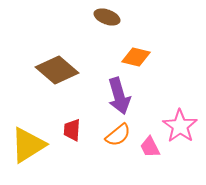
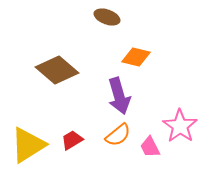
red trapezoid: moved 10 px down; rotated 55 degrees clockwise
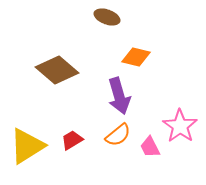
yellow triangle: moved 1 px left, 1 px down
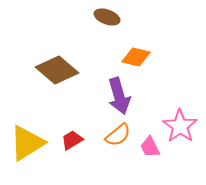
yellow triangle: moved 3 px up
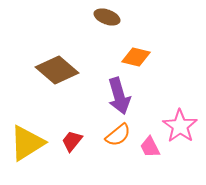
red trapezoid: moved 1 px down; rotated 20 degrees counterclockwise
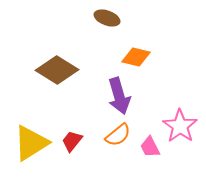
brown ellipse: moved 1 px down
brown diamond: rotated 9 degrees counterclockwise
yellow triangle: moved 4 px right
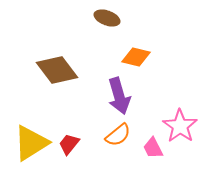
brown diamond: rotated 21 degrees clockwise
red trapezoid: moved 3 px left, 3 px down
pink trapezoid: moved 3 px right, 1 px down
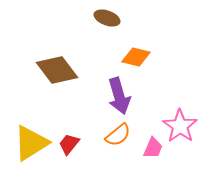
pink trapezoid: rotated 130 degrees counterclockwise
